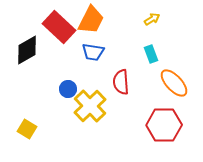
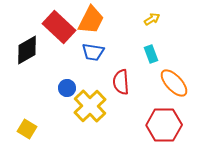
blue circle: moved 1 px left, 1 px up
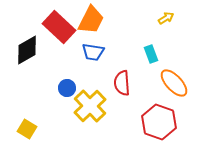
yellow arrow: moved 14 px right, 1 px up
red semicircle: moved 1 px right, 1 px down
red hexagon: moved 5 px left, 3 px up; rotated 20 degrees clockwise
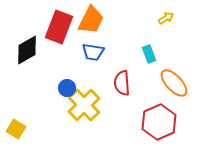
red rectangle: rotated 68 degrees clockwise
cyan rectangle: moved 2 px left
yellow cross: moved 6 px left, 1 px up
red hexagon: rotated 16 degrees clockwise
yellow square: moved 11 px left
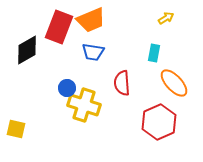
orange trapezoid: rotated 40 degrees clockwise
cyan rectangle: moved 5 px right, 1 px up; rotated 30 degrees clockwise
yellow cross: rotated 28 degrees counterclockwise
yellow square: rotated 18 degrees counterclockwise
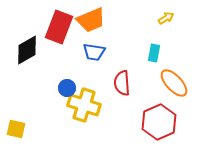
blue trapezoid: moved 1 px right
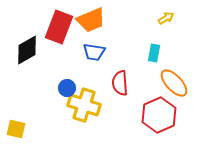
red semicircle: moved 2 px left
red hexagon: moved 7 px up
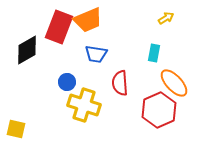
orange trapezoid: moved 3 px left
blue trapezoid: moved 2 px right, 2 px down
blue circle: moved 6 px up
red hexagon: moved 5 px up
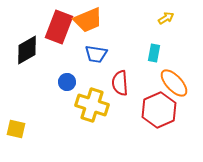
yellow cross: moved 8 px right
